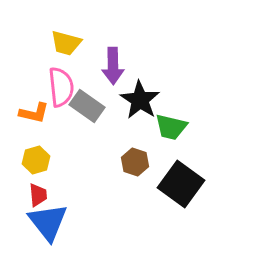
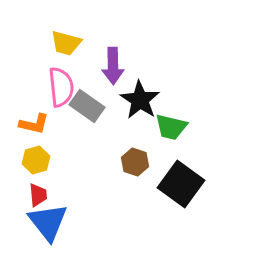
orange L-shape: moved 11 px down
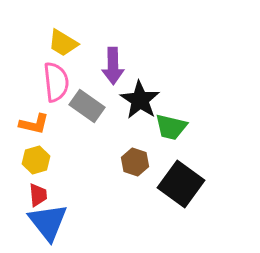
yellow trapezoid: moved 3 px left; rotated 16 degrees clockwise
pink semicircle: moved 5 px left, 5 px up
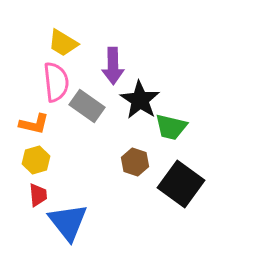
blue triangle: moved 20 px right
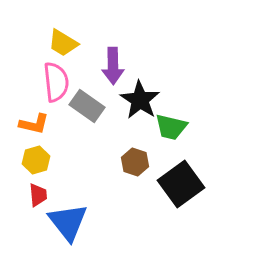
black square: rotated 18 degrees clockwise
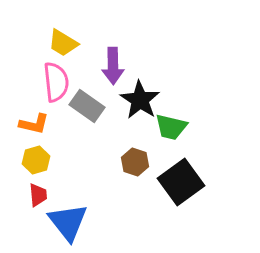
black square: moved 2 px up
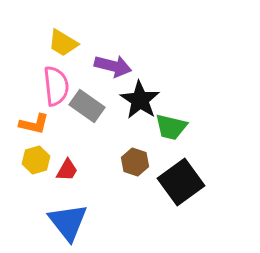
purple arrow: rotated 75 degrees counterclockwise
pink semicircle: moved 4 px down
red trapezoid: moved 29 px right, 25 px up; rotated 35 degrees clockwise
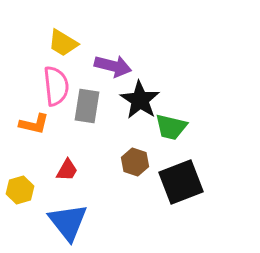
gray rectangle: rotated 64 degrees clockwise
yellow hexagon: moved 16 px left, 30 px down
black square: rotated 15 degrees clockwise
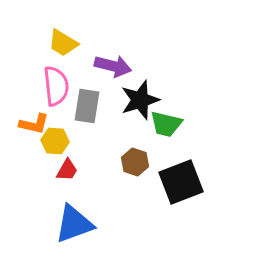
black star: rotated 21 degrees clockwise
green trapezoid: moved 5 px left, 3 px up
yellow hexagon: moved 35 px right, 49 px up; rotated 20 degrees clockwise
blue triangle: moved 6 px right, 2 px down; rotated 48 degrees clockwise
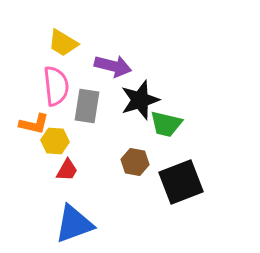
brown hexagon: rotated 8 degrees counterclockwise
